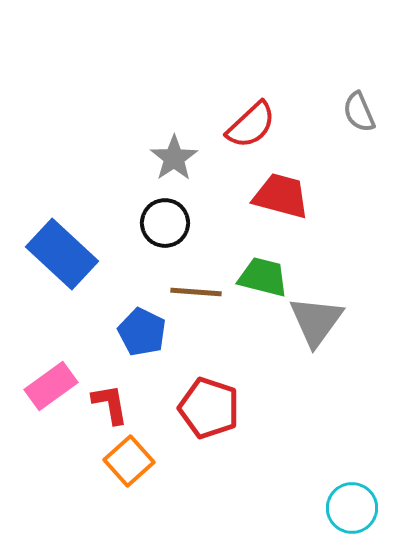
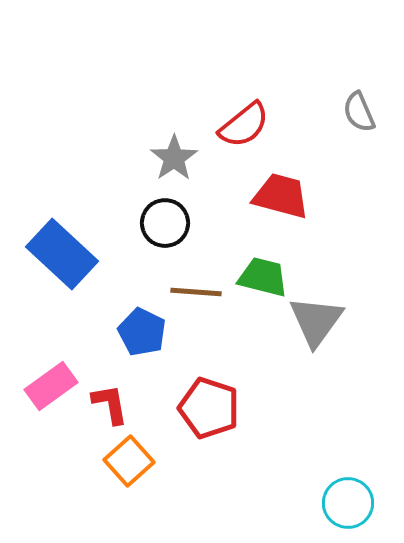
red semicircle: moved 7 px left; rotated 4 degrees clockwise
cyan circle: moved 4 px left, 5 px up
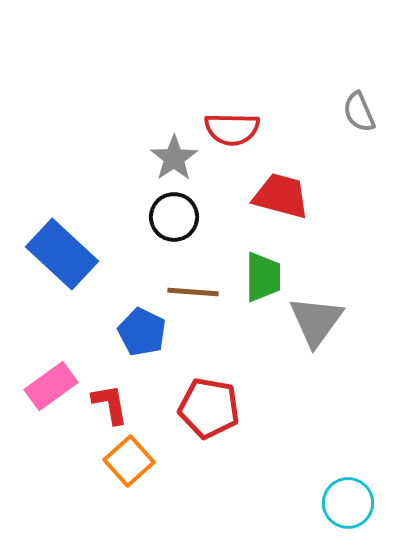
red semicircle: moved 12 px left, 4 px down; rotated 40 degrees clockwise
black circle: moved 9 px right, 6 px up
green trapezoid: rotated 76 degrees clockwise
brown line: moved 3 px left
red pentagon: rotated 8 degrees counterclockwise
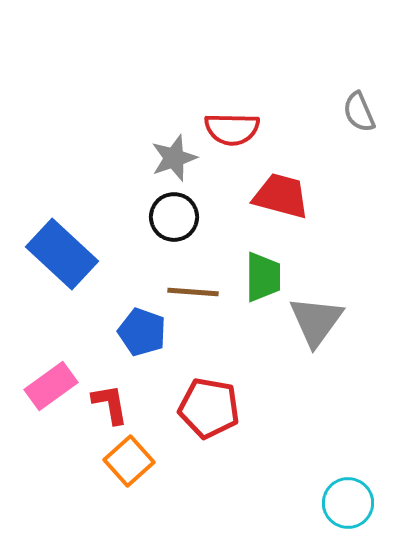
gray star: rotated 15 degrees clockwise
blue pentagon: rotated 6 degrees counterclockwise
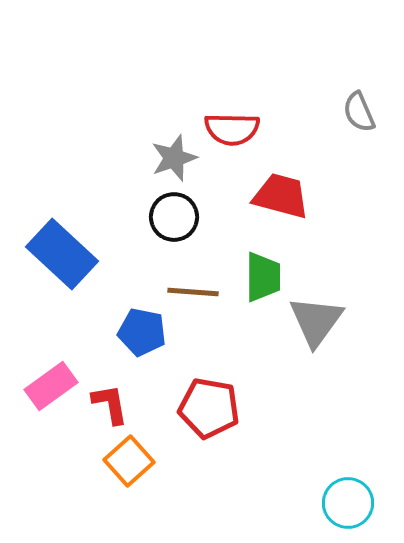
blue pentagon: rotated 9 degrees counterclockwise
